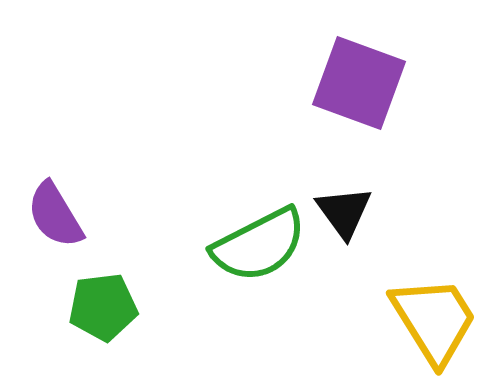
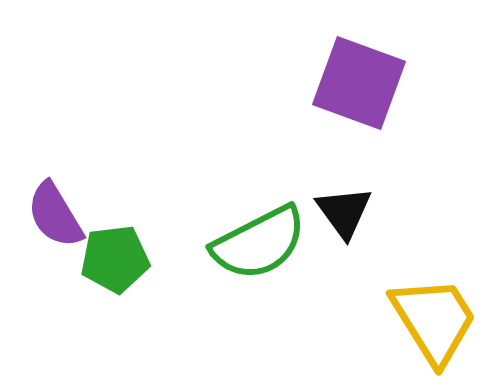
green semicircle: moved 2 px up
green pentagon: moved 12 px right, 48 px up
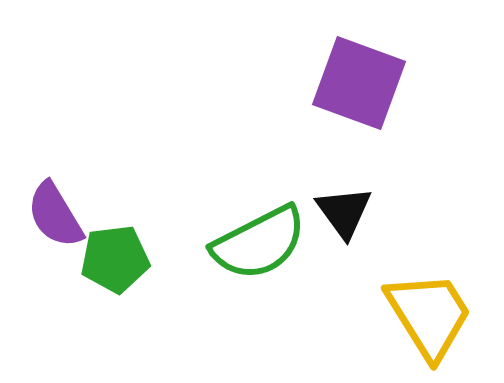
yellow trapezoid: moved 5 px left, 5 px up
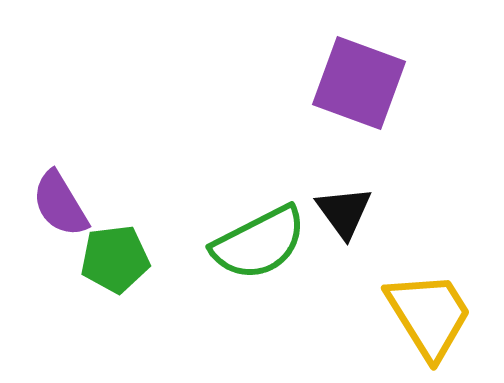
purple semicircle: moved 5 px right, 11 px up
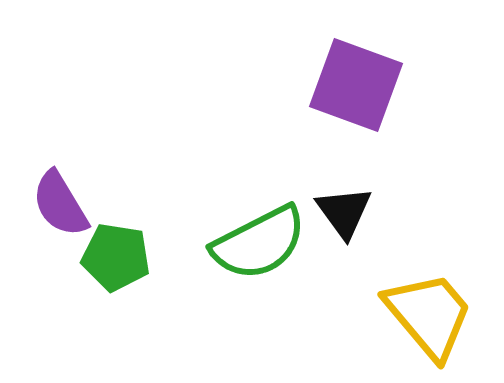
purple square: moved 3 px left, 2 px down
green pentagon: moved 1 px right, 2 px up; rotated 16 degrees clockwise
yellow trapezoid: rotated 8 degrees counterclockwise
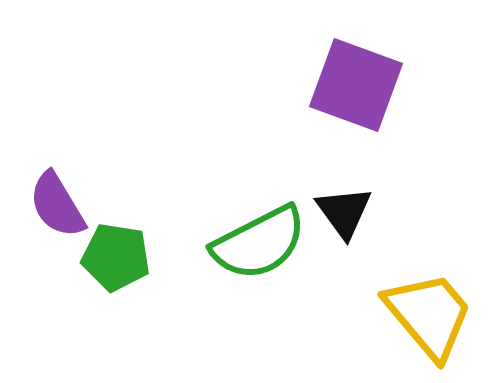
purple semicircle: moved 3 px left, 1 px down
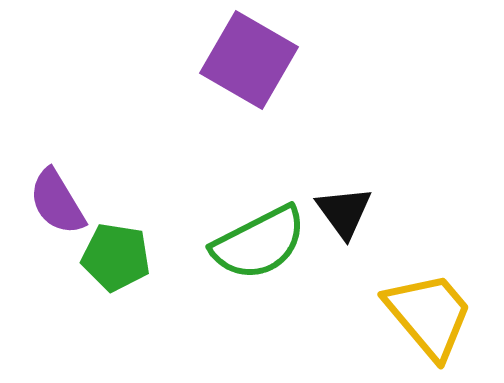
purple square: moved 107 px left, 25 px up; rotated 10 degrees clockwise
purple semicircle: moved 3 px up
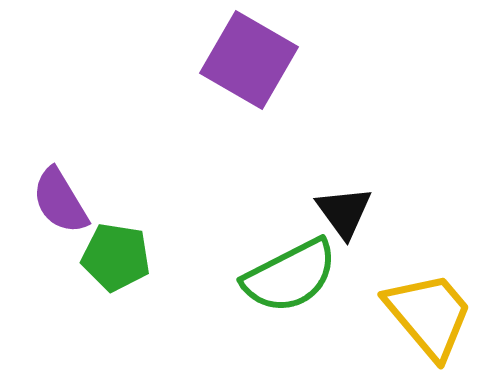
purple semicircle: moved 3 px right, 1 px up
green semicircle: moved 31 px right, 33 px down
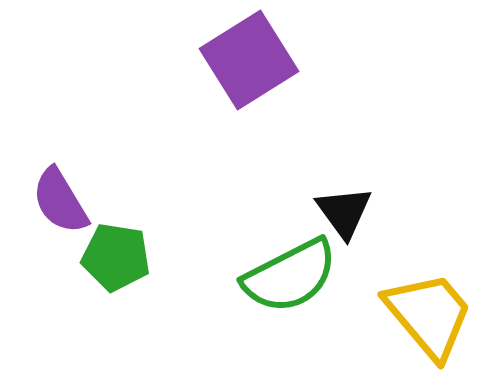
purple square: rotated 28 degrees clockwise
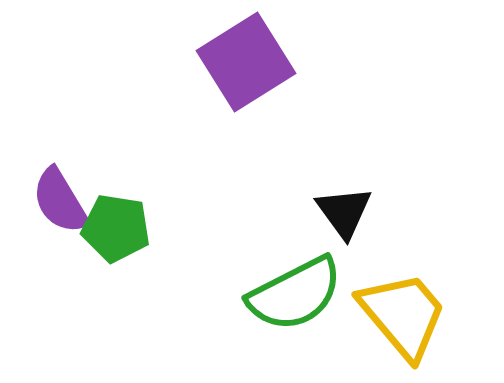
purple square: moved 3 px left, 2 px down
green pentagon: moved 29 px up
green semicircle: moved 5 px right, 18 px down
yellow trapezoid: moved 26 px left
